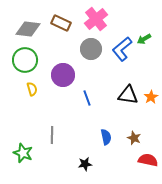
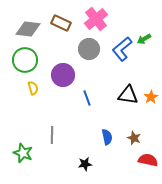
gray circle: moved 2 px left
yellow semicircle: moved 1 px right, 1 px up
blue semicircle: moved 1 px right
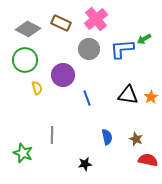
gray diamond: rotated 20 degrees clockwise
blue L-shape: rotated 35 degrees clockwise
yellow semicircle: moved 4 px right
brown star: moved 2 px right, 1 px down
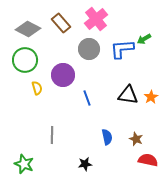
brown rectangle: rotated 24 degrees clockwise
green star: moved 1 px right, 11 px down
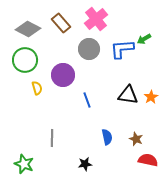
blue line: moved 2 px down
gray line: moved 3 px down
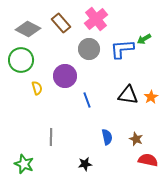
green circle: moved 4 px left
purple circle: moved 2 px right, 1 px down
gray line: moved 1 px left, 1 px up
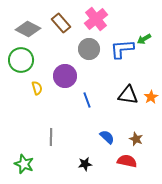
blue semicircle: rotated 35 degrees counterclockwise
red semicircle: moved 21 px left, 1 px down
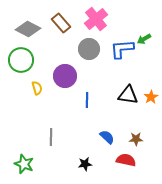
blue line: rotated 21 degrees clockwise
brown star: rotated 24 degrees counterclockwise
red semicircle: moved 1 px left, 1 px up
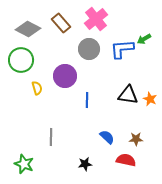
orange star: moved 1 px left, 2 px down; rotated 16 degrees counterclockwise
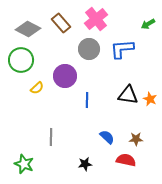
green arrow: moved 4 px right, 15 px up
yellow semicircle: rotated 64 degrees clockwise
